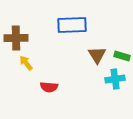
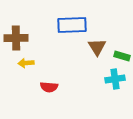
brown triangle: moved 8 px up
yellow arrow: rotated 56 degrees counterclockwise
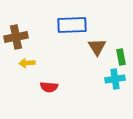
brown cross: moved 1 px up; rotated 10 degrees counterclockwise
green rectangle: moved 1 px left, 1 px down; rotated 63 degrees clockwise
yellow arrow: moved 1 px right
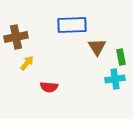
yellow arrow: rotated 133 degrees clockwise
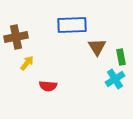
cyan cross: rotated 24 degrees counterclockwise
red semicircle: moved 1 px left, 1 px up
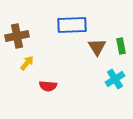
brown cross: moved 1 px right, 1 px up
green rectangle: moved 11 px up
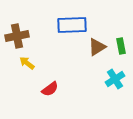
brown triangle: rotated 30 degrees clockwise
yellow arrow: rotated 91 degrees counterclockwise
red semicircle: moved 2 px right, 3 px down; rotated 42 degrees counterclockwise
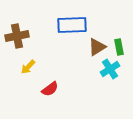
green rectangle: moved 2 px left, 1 px down
yellow arrow: moved 1 px right, 4 px down; rotated 84 degrees counterclockwise
cyan cross: moved 5 px left, 10 px up
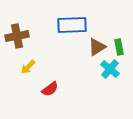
cyan cross: rotated 18 degrees counterclockwise
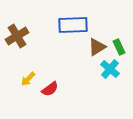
blue rectangle: moved 1 px right
brown cross: rotated 20 degrees counterclockwise
green rectangle: rotated 14 degrees counterclockwise
yellow arrow: moved 12 px down
